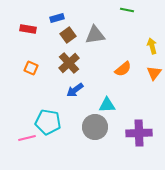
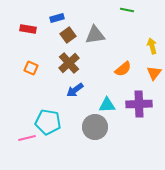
purple cross: moved 29 px up
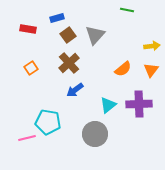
gray triangle: rotated 40 degrees counterclockwise
yellow arrow: rotated 98 degrees clockwise
orange square: rotated 32 degrees clockwise
orange triangle: moved 3 px left, 3 px up
cyan triangle: moved 1 px right; rotated 36 degrees counterclockwise
gray circle: moved 7 px down
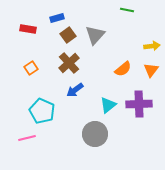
cyan pentagon: moved 6 px left, 11 px up; rotated 15 degrees clockwise
